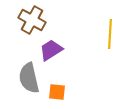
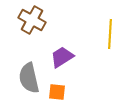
purple trapezoid: moved 11 px right, 7 px down
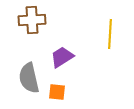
brown cross: rotated 32 degrees counterclockwise
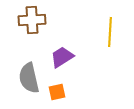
yellow line: moved 2 px up
orange square: rotated 18 degrees counterclockwise
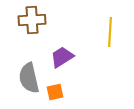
orange square: moved 2 px left
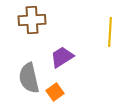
orange square: rotated 24 degrees counterclockwise
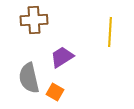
brown cross: moved 2 px right
orange square: rotated 24 degrees counterclockwise
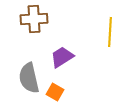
brown cross: moved 1 px up
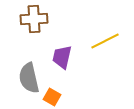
yellow line: moved 5 px left, 9 px down; rotated 60 degrees clockwise
purple trapezoid: rotated 45 degrees counterclockwise
orange square: moved 3 px left, 5 px down
